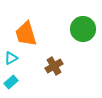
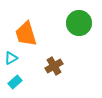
green circle: moved 4 px left, 6 px up
cyan rectangle: moved 4 px right
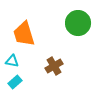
green circle: moved 1 px left
orange trapezoid: moved 2 px left
cyan triangle: moved 1 px right, 3 px down; rotated 40 degrees clockwise
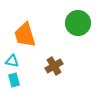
orange trapezoid: moved 1 px right, 1 px down
cyan rectangle: moved 1 px left, 2 px up; rotated 64 degrees counterclockwise
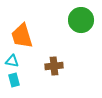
green circle: moved 3 px right, 3 px up
orange trapezoid: moved 3 px left, 1 px down
brown cross: rotated 24 degrees clockwise
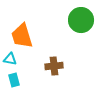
cyan triangle: moved 2 px left, 2 px up
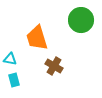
orange trapezoid: moved 15 px right, 2 px down
brown cross: rotated 36 degrees clockwise
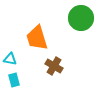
green circle: moved 2 px up
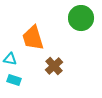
orange trapezoid: moved 4 px left
brown cross: rotated 18 degrees clockwise
cyan rectangle: rotated 56 degrees counterclockwise
